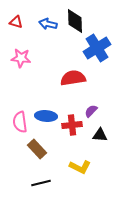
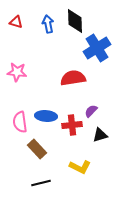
blue arrow: rotated 66 degrees clockwise
pink star: moved 4 px left, 14 px down
black triangle: rotated 21 degrees counterclockwise
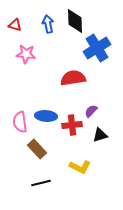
red triangle: moved 1 px left, 3 px down
pink star: moved 9 px right, 18 px up
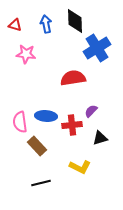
blue arrow: moved 2 px left
black triangle: moved 3 px down
brown rectangle: moved 3 px up
